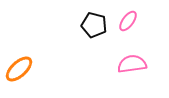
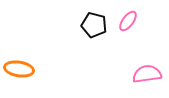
pink semicircle: moved 15 px right, 10 px down
orange ellipse: rotated 52 degrees clockwise
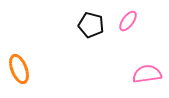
black pentagon: moved 3 px left
orange ellipse: rotated 60 degrees clockwise
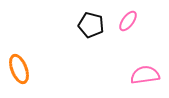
pink semicircle: moved 2 px left, 1 px down
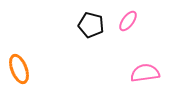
pink semicircle: moved 2 px up
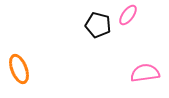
pink ellipse: moved 6 px up
black pentagon: moved 7 px right
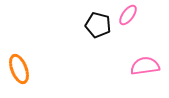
pink semicircle: moved 7 px up
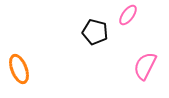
black pentagon: moved 3 px left, 7 px down
pink semicircle: rotated 56 degrees counterclockwise
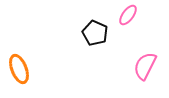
black pentagon: moved 1 px down; rotated 10 degrees clockwise
